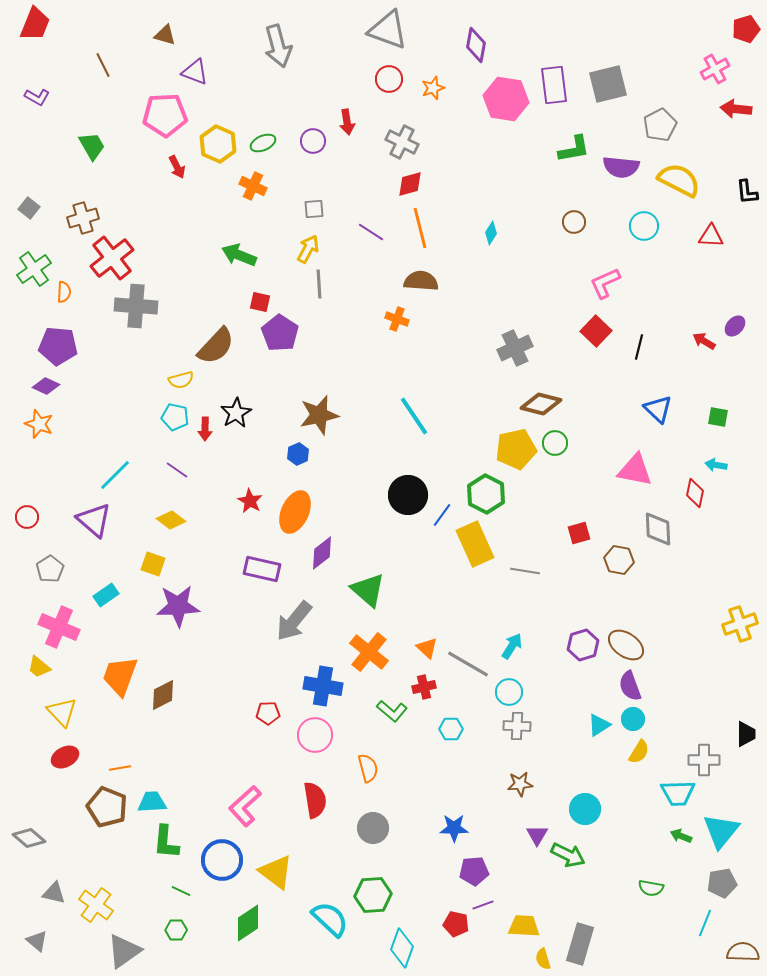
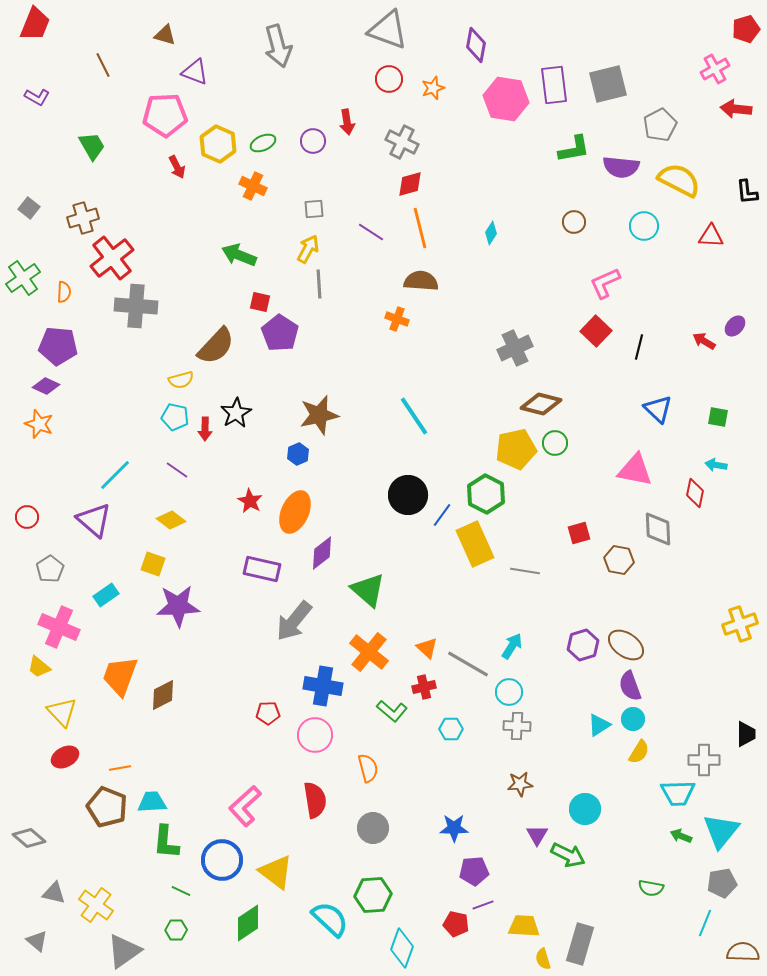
green cross at (34, 269): moved 11 px left, 9 px down
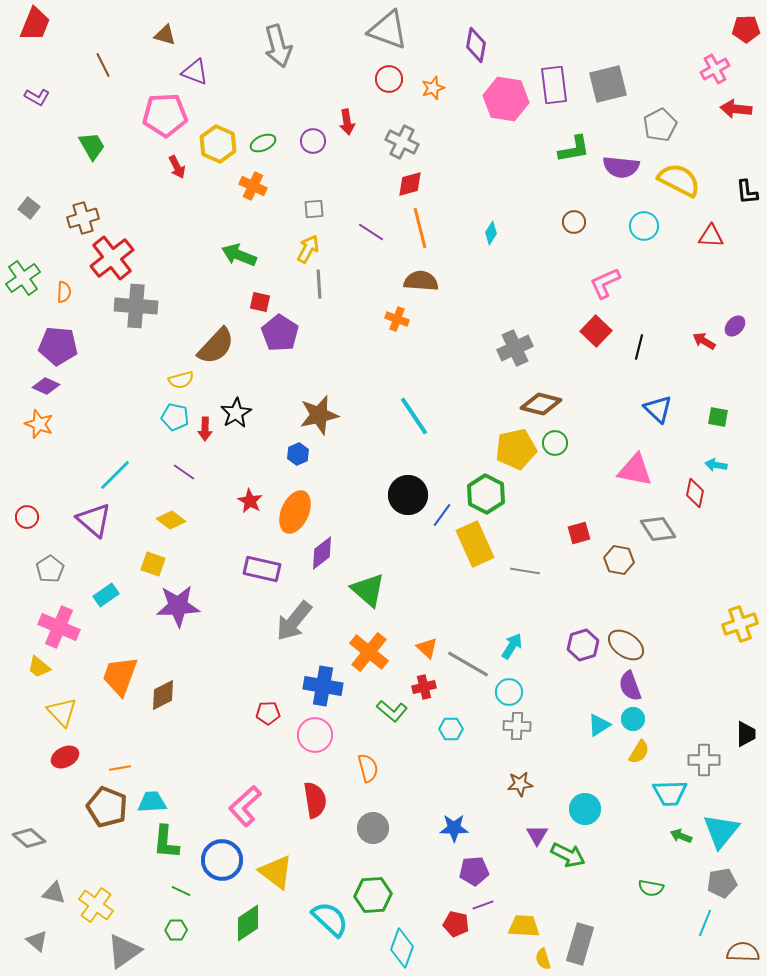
red pentagon at (746, 29): rotated 16 degrees clockwise
purple line at (177, 470): moved 7 px right, 2 px down
gray diamond at (658, 529): rotated 30 degrees counterclockwise
cyan trapezoid at (678, 793): moved 8 px left
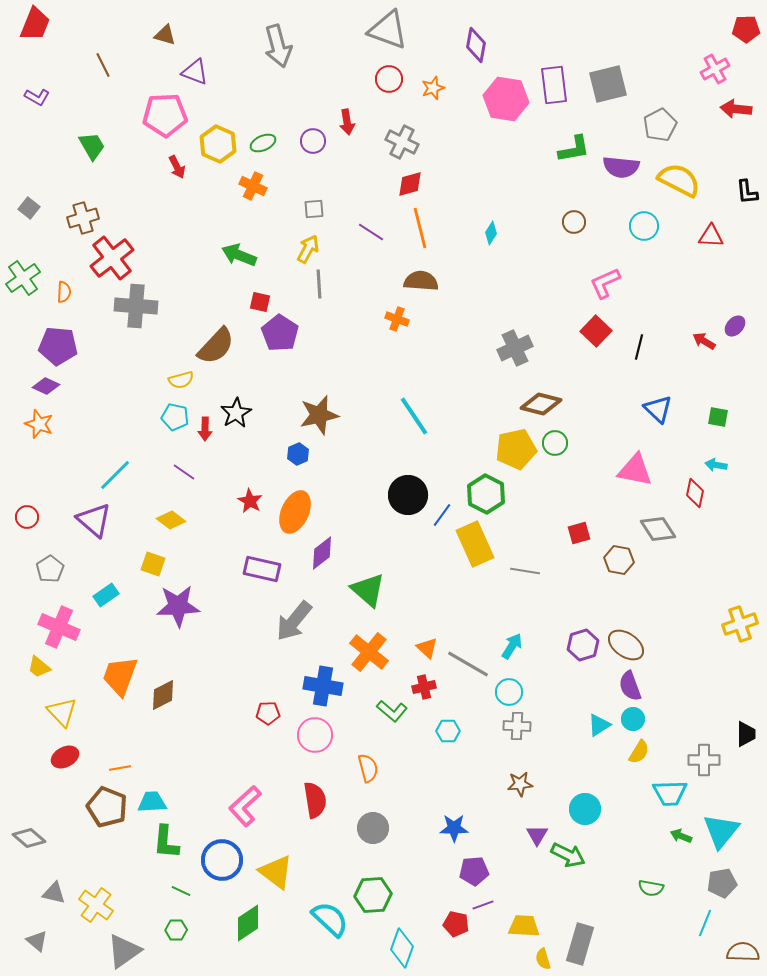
cyan hexagon at (451, 729): moved 3 px left, 2 px down
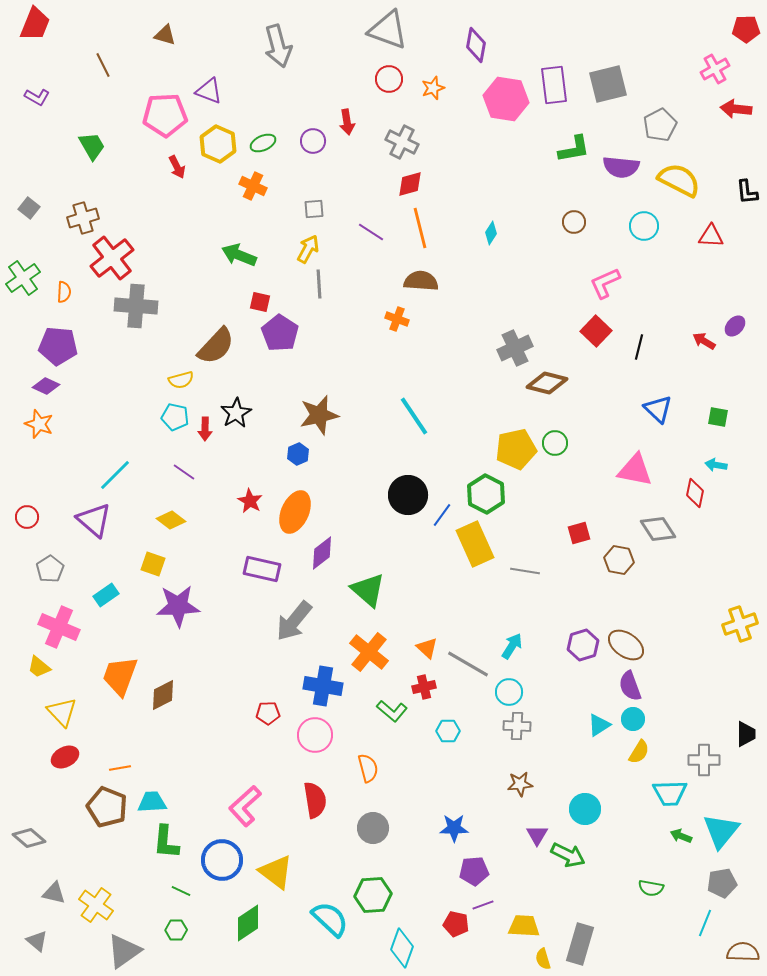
purple triangle at (195, 72): moved 14 px right, 19 px down
brown diamond at (541, 404): moved 6 px right, 21 px up
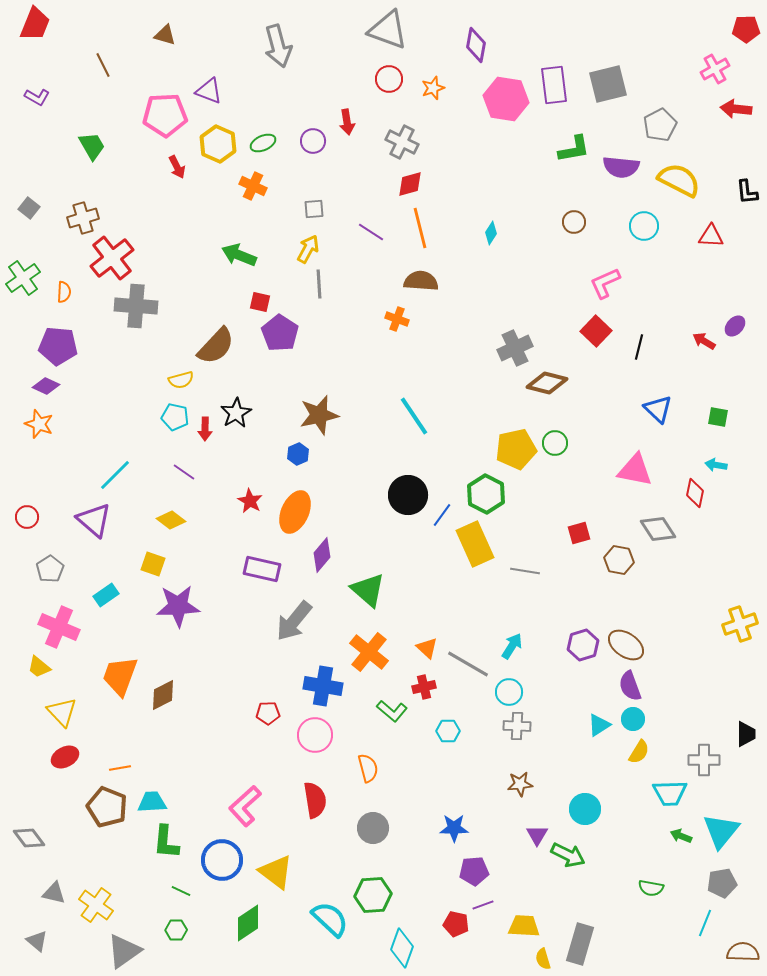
purple diamond at (322, 553): moved 2 px down; rotated 12 degrees counterclockwise
gray diamond at (29, 838): rotated 12 degrees clockwise
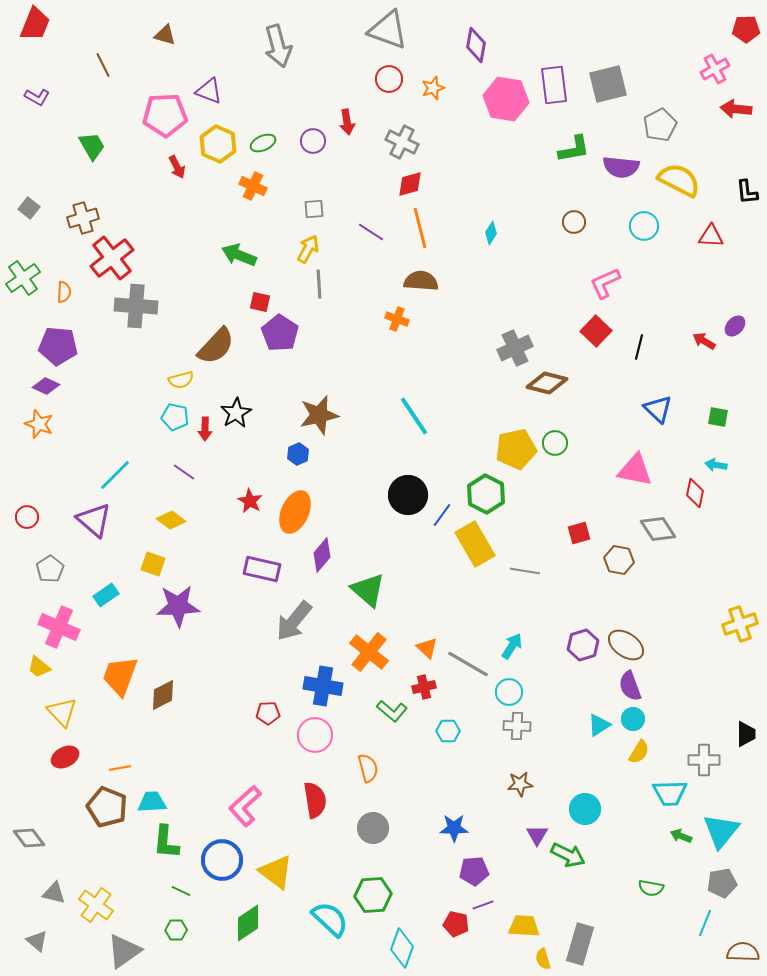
yellow rectangle at (475, 544): rotated 6 degrees counterclockwise
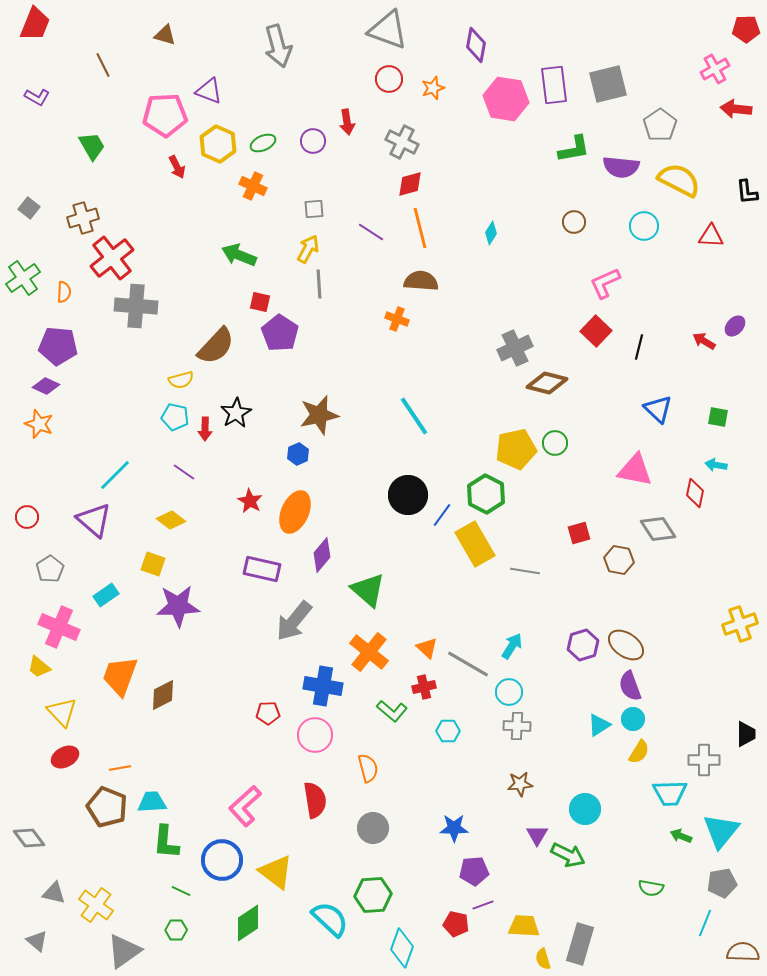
gray pentagon at (660, 125): rotated 8 degrees counterclockwise
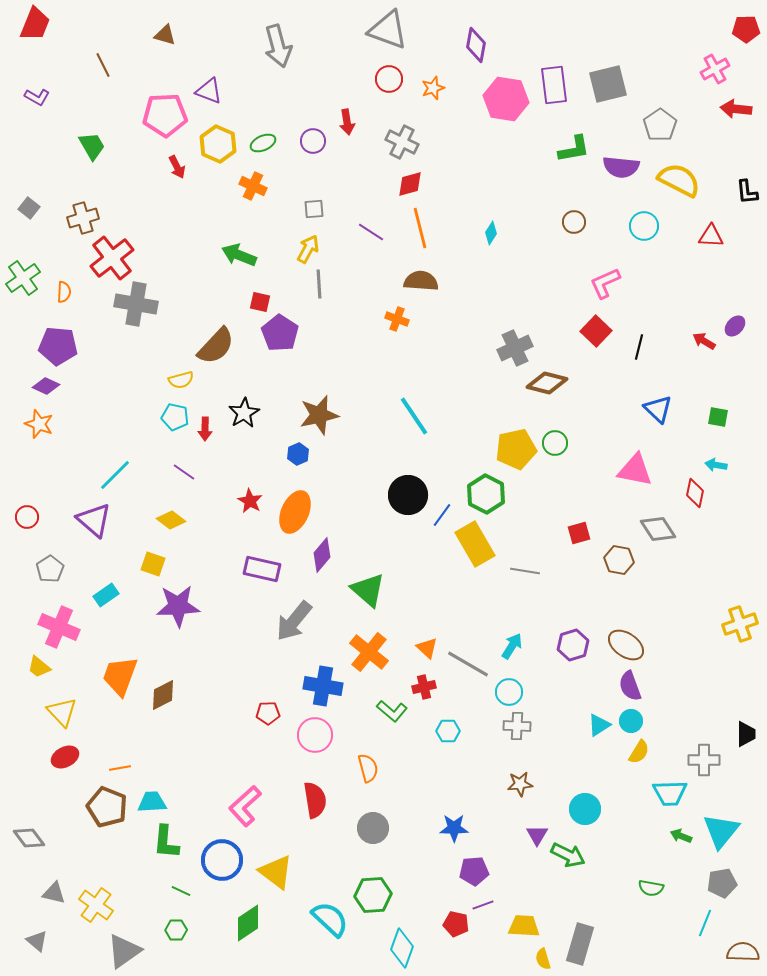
gray cross at (136, 306): moved 2 px up; rotated 6 degrees clockwise
black star at (236, 413): moved 8 px right
purple hexagon at (583, 645): moved 10 px left
cyan circle at (633, 719): moved 2 px left, 2 px down
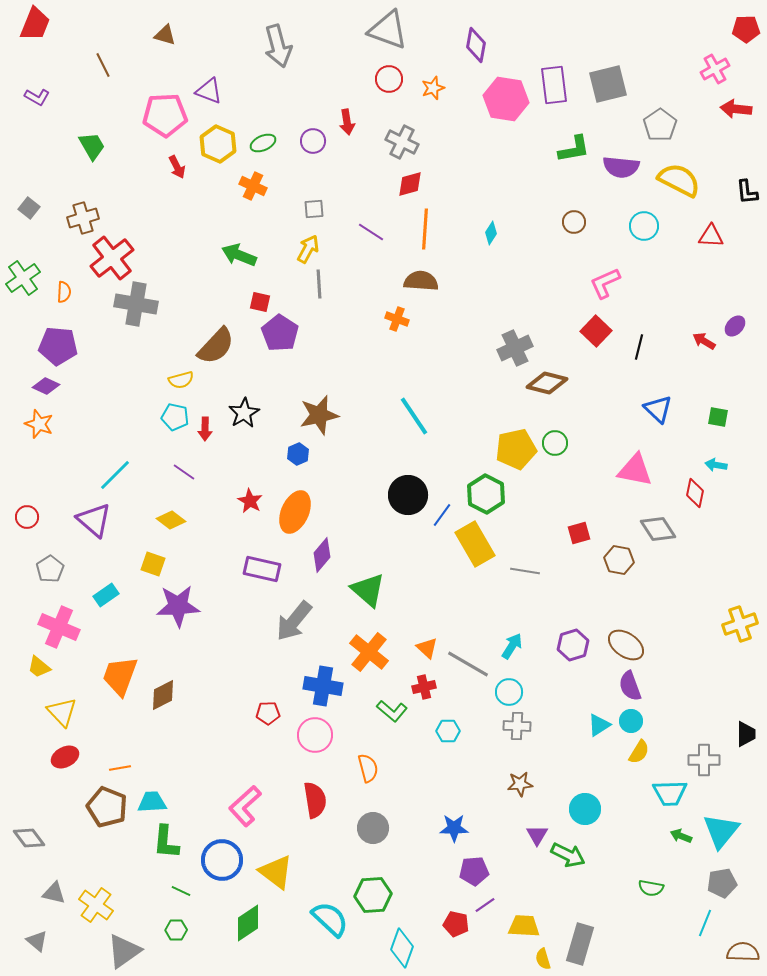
orange line at (420, 228): moved 5 px right, 1 px down; rotated 18 degrees clockwise
purple line at (483, 905): moved 2 px right; rotated 15 degrees counterclockwise
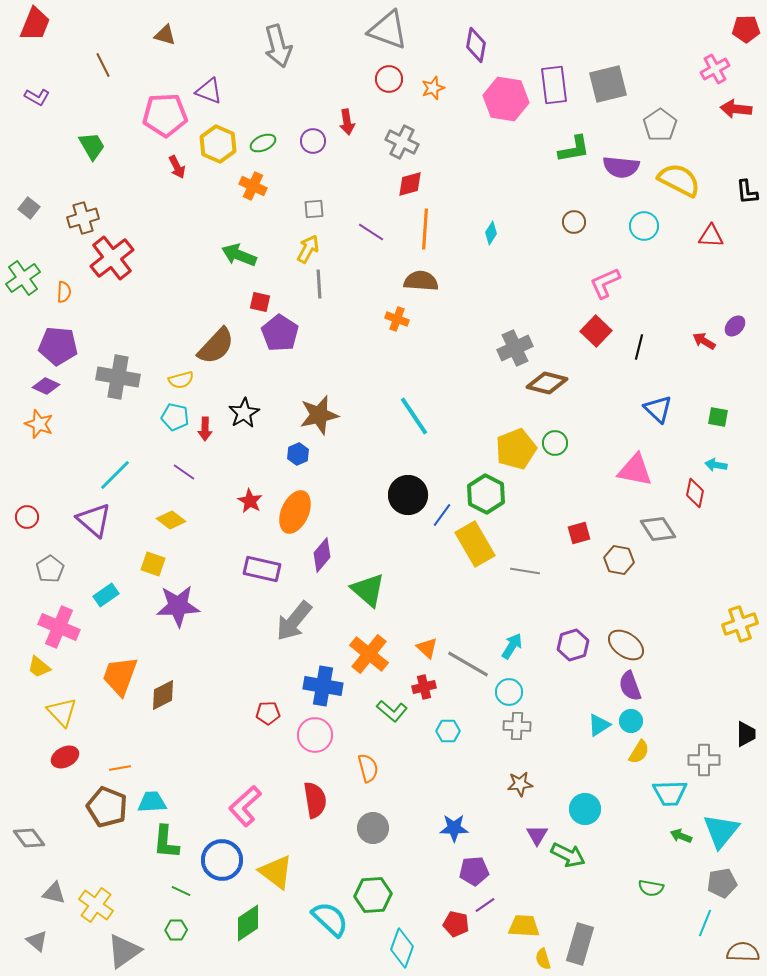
gray cross at (136, 304): moved 18 px left, 73 px down
yellow pentagon at (516, 449): rotated 9 degrees counterclockwise
orange cross at (369, 652): moved 2 px down
